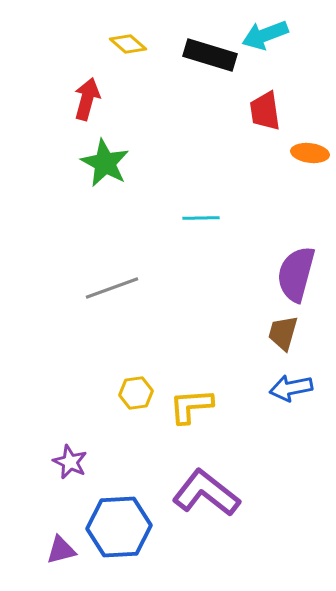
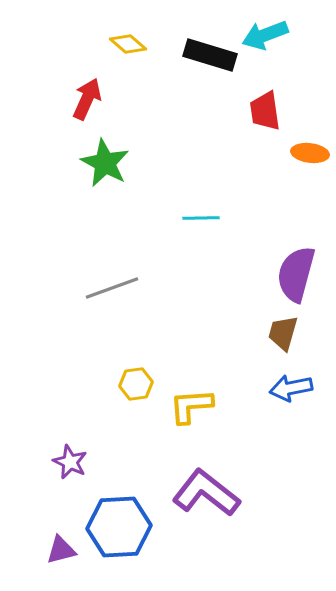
red arrow: rotated 9 degrees clockwise
yellow hexagon: moved 9 px up
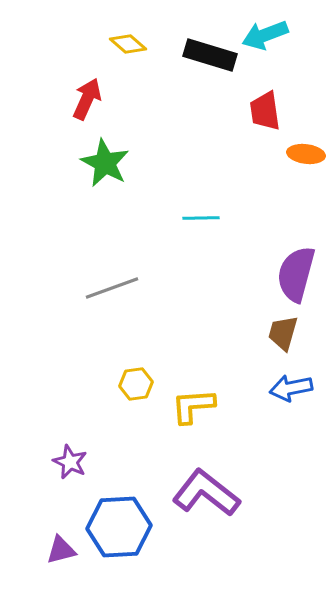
orange ellipse: moved 4 px left, 1 px down
yellow L-shape: moved 2 px right
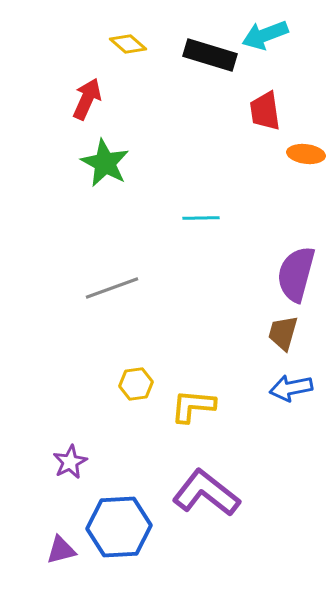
yellow L-shape: rotated 9 degrees clockwise
purple star: rotated 20 degrees clockwise
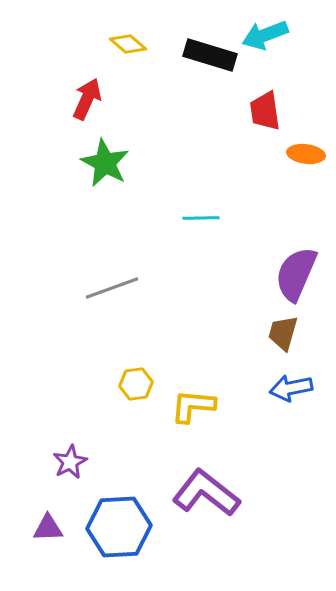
purple semicircle: rotated 8 degrees clockwise
purple triangle: moved 13 px left, 22 px up; rotated 12 degrees clockwise
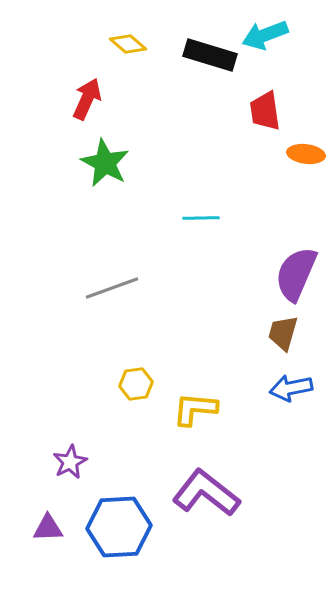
yellow L-shape: moved 2 px right, 3 px down
